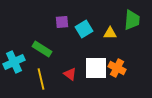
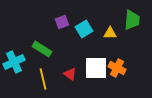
purple square: rotated 16 degrees counterclockwise
yellow line: moved 2 px right
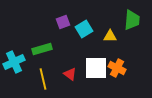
purple square: moved 1 px right
yellow triangle: moved 3 px down
green rectangle: rotated 48 degrees counterclockwise
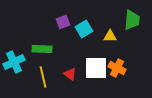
green rectangle: rotated 18 degrees clockwise
yellow line: moved 2 px up
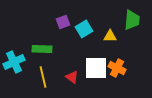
red triangle: moved 2 px right, 3 px down
